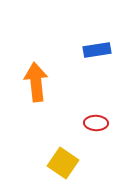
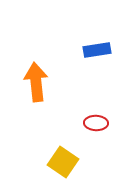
yellow square: moved 1 px up
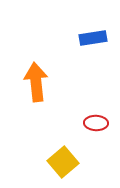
blue rectangle: moved 4 px left, 12 px up
yellow square: rotated 16 degrees clockwise
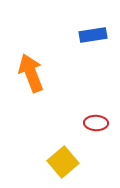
blue rectangle: moved 3 px up
orange arrow: moved 5 px left, 9 px up; rotated 15 degrees counterclockwise
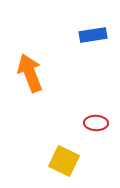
orange arrow: moved 1 px left
yellow square: moved 1 px right, 1 px up; rotated 24 degrees counterclockwise
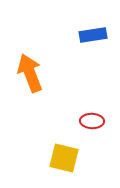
red ellipse: moved 4 px left, 2 px up
yellow square: moved 3 px up; rotated 12 degrees counterclockwise
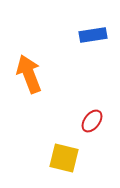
orange arrow: moved 1 px left, 1 px down
red ellipse: rotated 55 degrees counterclockwise
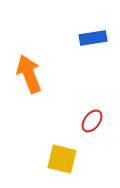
blue rectangle: moved 3 px down
yellow square: moved 2 px left, 1 px down
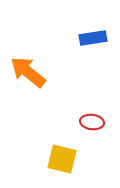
orange arrow: moved 1 px left, 2 px up; rotated 30 degrees counterclockwise
red ellipse: moved 1 px down; rotated 60 degrees clockwise
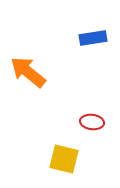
yellow square: moved 2 px right
